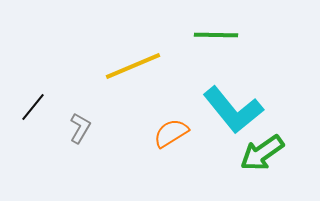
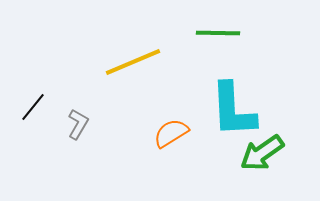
green line: moved 2 px right, 2 px up
yellow line: moved 4 px up
cyan L-shape: rotated 36 degrees clockwise
gray L-shape: moved 2 px left, 4 px up
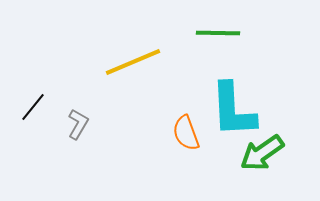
orange semicircle: moved 15 px right; rotated 78 degrees counterclockwise
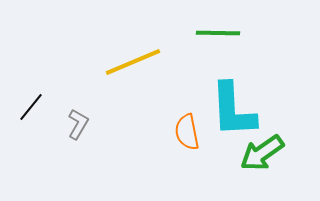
black line: moved 2 px left
orange semicircle: moved 1 px right, 1 px up; rotated 9 degrees clockwise
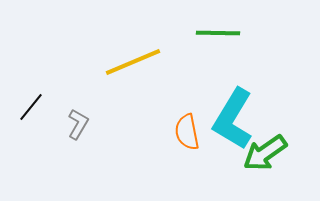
cyan L-shape: moved 9 px down; rotated 34 degrees clockwise
green arrow: moved 3 px right
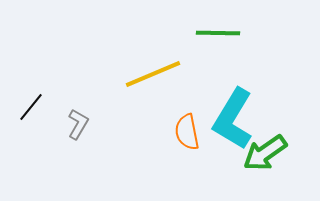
yellow line: moved 20 px right, 12 px down
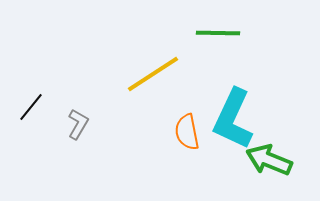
yellow line: rotated 10 degrees counterclockwise
cyan L-shape: rotated 6 degrees counterclockwise
green arrow: moved 4 px right, 7 px down; rotated 57 degrees clockwise
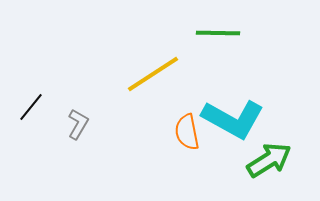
cyan L-shape: rotated 86 degrees counterclockwise
green arrow: rotated 126 degrees clockwise
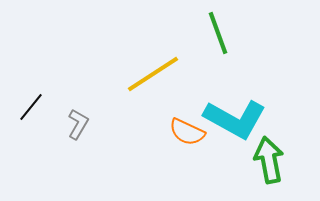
green line: rotated 69 degrees clockwise
cyan L-shape: moved 2 px right
orange semicircle: rotated 54 degrees counterclockwise
green arrow: rotated 69 degrees counterclockwise
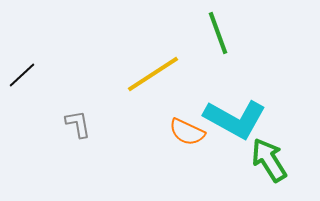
black line: moved 9 px left, 32 px up; rotated 8 degrees clockwise
gray L-shape: rotated 40 degrees counterclockwise
green arrow: rotated 21 degrees counterclockwise
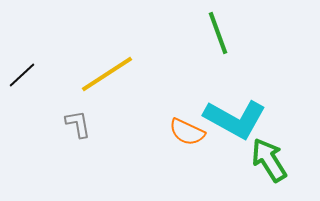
yellow line: moved 46 px left
